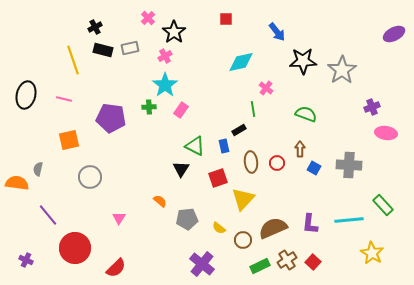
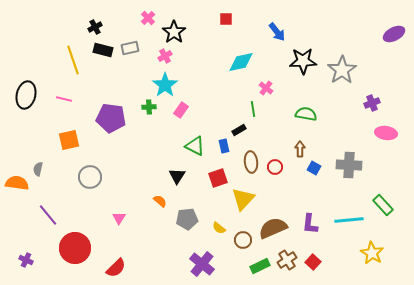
purple cross at (372, 107): moved 4 px up
green semicircle at (306, 114): rotated 10 degrees counterclockwise
red circle at (277, 163): moved 2 px left, 4 px down
black triangle at (181, 169): moved 4 px left, 7 px down
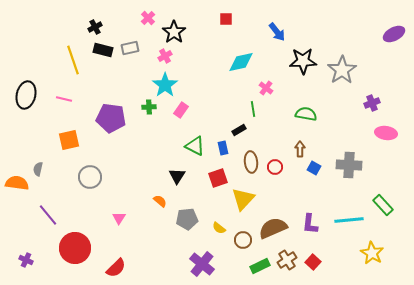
blue rectangle at (224, 146): moved 1 px left, 2 px down
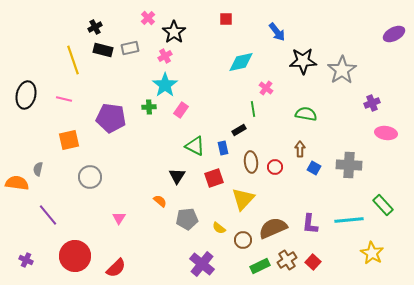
red square at (218, 178): moved 4 px left
red circle at (75, 248): moved 8 px down
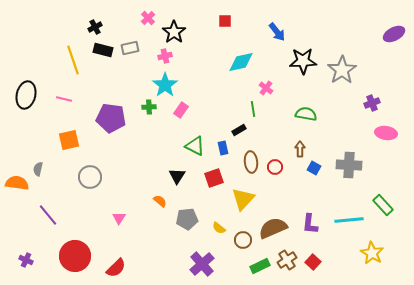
red square at (226, 19): moved 1 px left, 2 px down
pink cross at (165, 56): rotated 16 degrees clockwise
purple cross at (202, 264): rotated 10 degrees clockwise
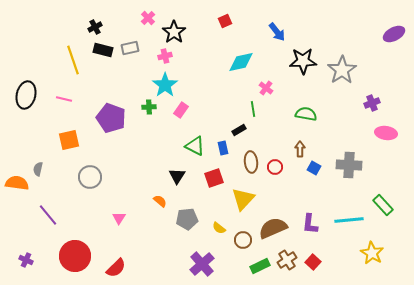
red square at (225, 21): rotated 24 degrees counterclockwise
purple pentagon at (111, 118): rotated 12 degrees clockwise
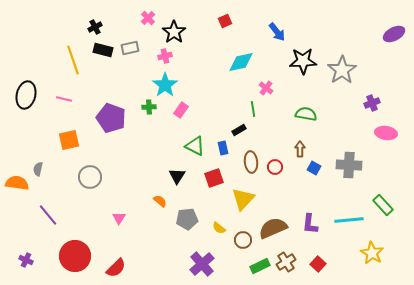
brown cross at (287, 260): moved 1 px left, 2 px down
red square at (313, 262): moved 5 px right, 2 px down
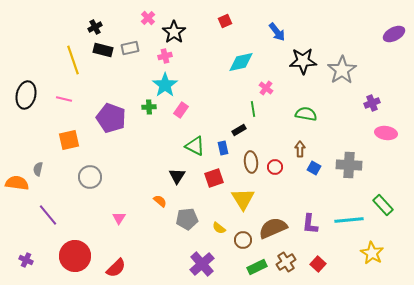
yellow triangle at (243, 199): rotated 15 degrees counterclockwise
green rectangle at (260, 266): moved 3 px left, 1 px down
